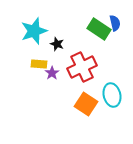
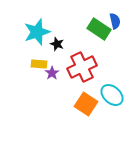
blue semicircle: moved 2 px up
cyan star: moved 3 px right, 1 px down
cyan ellipse: rotated 35 degrees counterclockwise
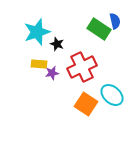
purple star: rotated 24 degrees clockwise
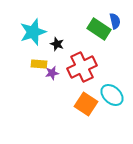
cyan star: moved 4 px left
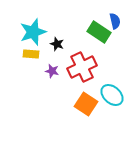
green rectangle: moved 3 px down
yellow rectangle: moved 8 px left, 10 px up
purple star: moved 2 px up; rotated 24 degrees clockwise
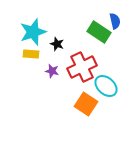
cyan ellipse: moved 6 px left, 9 px up
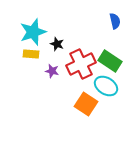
green rectangle: moved 11 px right, 29 px down
red cross: moved 1 px left, 3 px up
cyan ellipse: rotated 10 degrees counterclockwise
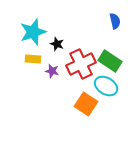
yellow rectangle: moved 2 px right, 5 px down
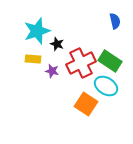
cyan star: moved 4 px right, 1 px up
red cross: moved 1 px up
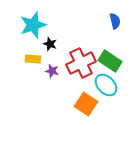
cyan star: moved 4 px left, 6 px up
black star: moved 7 px left
cyan ellipse: moved 1 px up; rotated 15 degrees clockwise
